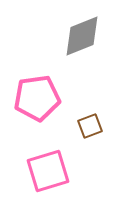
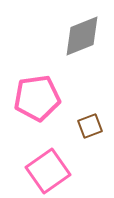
pink square: rotated 18 degrees counterclockwise
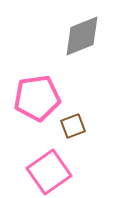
brown square: moved 17 px left
pink square: moved 1 px right, 1 px down
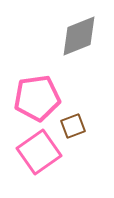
gray diamond: moved 3 px left
pink square: moved 10 px left, 20 px up
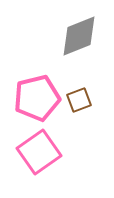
pink pentagon: rotated 6 degrees counterclockwise
brown square: moved 6 px right, 26 px up
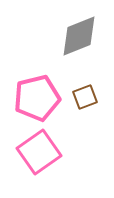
brown square: moved 6 px right, 3 px up
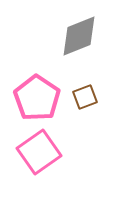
pink pentagon: rotated 24 degrees counterclockwise
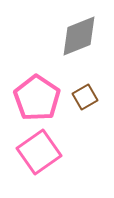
brown square: rotated 10 degrees counterclockwise
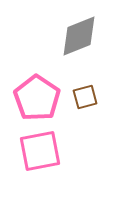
brown square: rotated 15 degrees clockwise
pink square: moved 1 px right, 1 px up; rotated 24 degrees clockwise
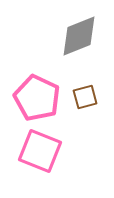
pink pentagon: rotated 9 degrees counterclockwise
pink square: rotated 33 degrees clockwise
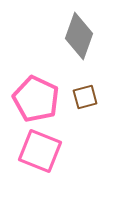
gray diamond: rotated 48 degrees counterclockwise
pink pentagon: moved 1 px left, 1 px down
